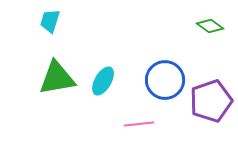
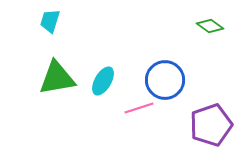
purple pentagon: moved 24 px down
pink line: moved 16 px up; rotated 12 degrees counterclockwise
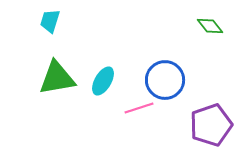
green diamond: rotated 16 degrees clockwise
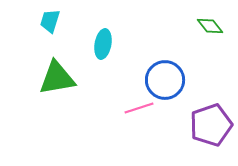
cyan ellipse: moved 37 px up; rotated 20 degrees counterclockwise
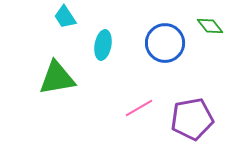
cyan trapezoid: moved 15 px right, 4 px up; rotated 50 degrees counterclockwise
cyan ellipse: moved 1 px down
blue circle: moved 37 px up
pink line: rotated 12 degrees counterclockwise
purple pentagon: moved 19 px left, 6 px up; rotated 9 degrees clockwise
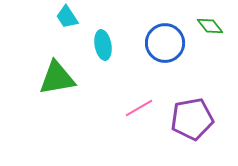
cyan trapezoid: moved 2 px right
cyan ellipse: rotated 20 degrees counterclockwise
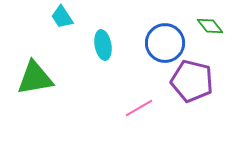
cyan trapezoid: moved 5 px left
green triangle: moved 22 px left
purple pentagon: moved 38 px up; rotated 24 degrees clockwise
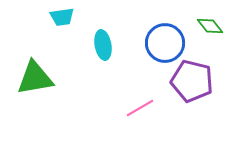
cyan trapezoid: rotated 65 degrees counterclockwise
pink line: moved 1 px right
